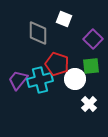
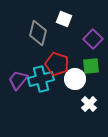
gray diamond: rotated 15 degrees clockwise
cyan cross: moved 1 px right, 1 px up
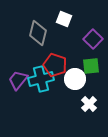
red pentagon: moved 2 px left, 1 px down
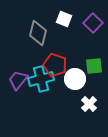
purple square: moved 16 px up
green square: moved 3 px right
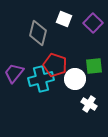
purple trapezoid: moved 4 px left, 7 px up
white cross: rotated 14 degrees counterclockwise
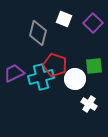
purple trapezoid: rotated 25 degrees clockwise
cyan cross: moved 2 px up
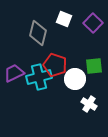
cyan cross: moved 2 px left
